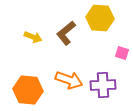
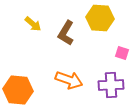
brown L-shape: rotated 20 degrees counterclockwise
yellow arrow: moved 13 px up; rotated 18 degrees clockwise
purple cross: moved 8 px right
orange hexagon: moved 10 px left
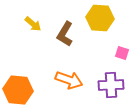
brown L-shape: moved 1 px left, 1 px down
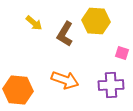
yellow hexagon: moved 4 px left, 3 px down
yellow arrow: moved 1 px right, 1 px up
orange arrow: moved 4 px left
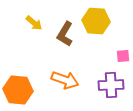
pink square: moved 1 px right, 3 px down; rotated 24 degrees counterclockwise
